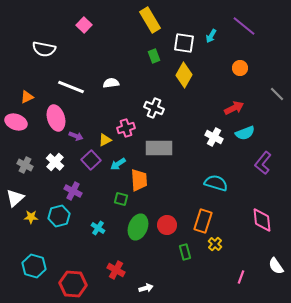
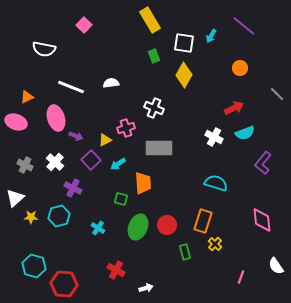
orange trapezoid at (139, 180): moved 4 px right, 3 px down
purple cross at (73, 191): moved 3 px up
red hexagon at (73, 284): moved 9 px left
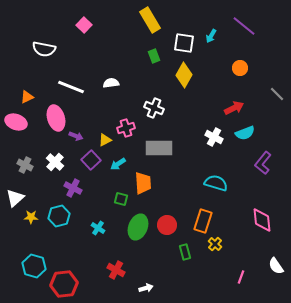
red hexagon at (64, 284): rotated 12 degrees counterclockwise
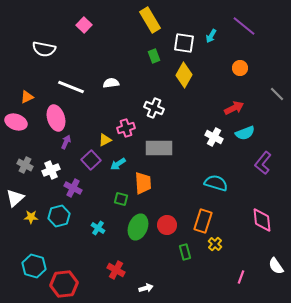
purple arrow at (76, 136): moved 10 px left, 6 px down; rotated 88 degrees counterclockwise
white cross at (55, 162): moved 4 px left, 8 px down; rotated 24 degrees clockwise
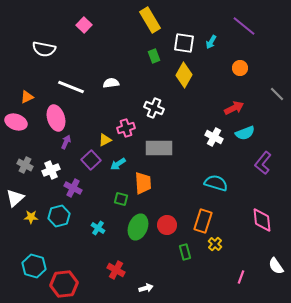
cyan arrow at (211, 36): moved 6 px down
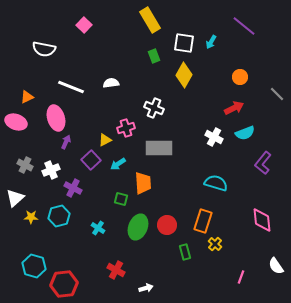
orange circle at (240, 68): moved 9 px down
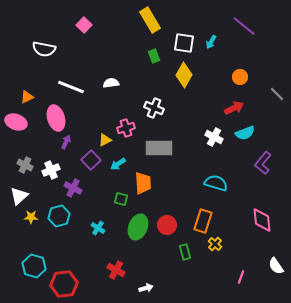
white triangle at (15, 198): moved 4 px right, 2 px up
